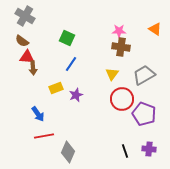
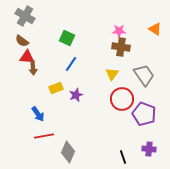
gray trapezoid: rotated 85 degrees clockwise
black line: moved 2 px left, 6 px down
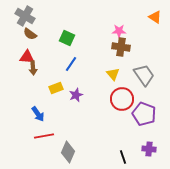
orange triangle: moved 12 px up
brown semicircle: moved 8 px right, 7 px up
yellow triangle: moved 1 px right; rotated 16 degrees counterclockwise
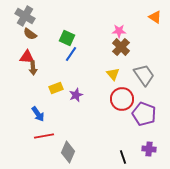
brown cross: rotated 36 degrees clockwise
blue line: moved 10 px up
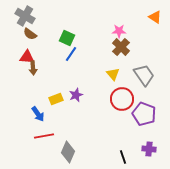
yellow rectangle: moved 11 px down
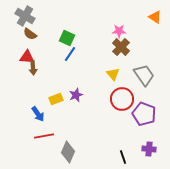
blue line: moved 1 px left
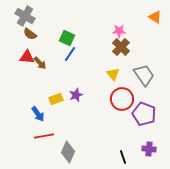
brown arrow: moved 7 px right, 5 px up; rotated 40 degrees counterclockwise
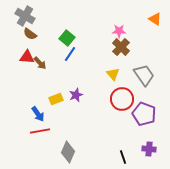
orange triangle: moved 2 px down
green square: rotated 14 degrees clockwise
red line: moved 4 px left, 5 px up
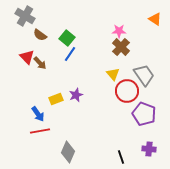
brown semicircle: moved 10 px right, 1 px down
red triangle: rotated 42 degrees clockwise
red circle: moved 5 px right, 8 px up
black line: moved 2 px left
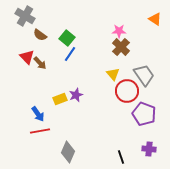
yellow rectangle: moved 4 px right
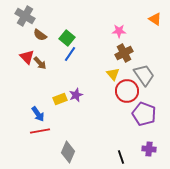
brown cross: moved 3 px right, 6 px down; rotated 18 degrees clockwise
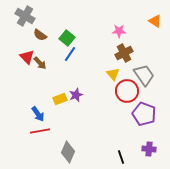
orange triangle: moved 2 px down
